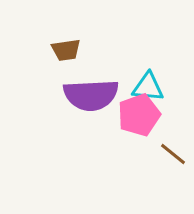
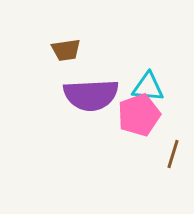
brown line: rotated 68 degrees clockwise
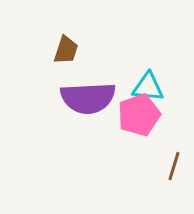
brown trapezoid: rotated 64 degrees counterclockwise
purple semicircle: moved 3 px left, 3 px down
brown line: moved 1 px right, 12 px down
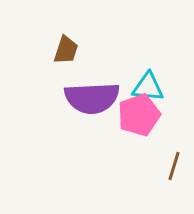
purple semicircle: moved 4 px right
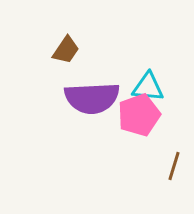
brown trapezoid: rotated 16 degrees clockwise
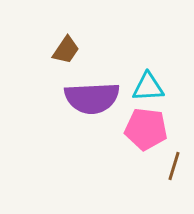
cyan triangle: rotated 8 degrees counterclockwise
pink pentagon: moved 7 px right, 14 px down; rotated 27 degrees clockwise
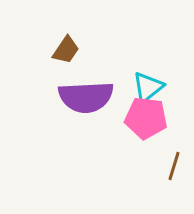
cyan triangle: rotated 36 degrees counterclockwise
purple semicircle: moved 6 px left, 1 px up
pink pentagon: moved 11 px up
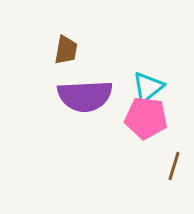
brown trapezoid: rotated 24 degrees counterclockwise
purple semicircle: moved 1 px left, 1 px up
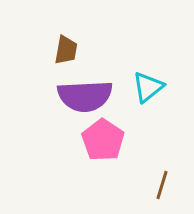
pink pentagon: moved 43 px left, 22 px down; rotated 27 degrees clockwise
brown line: moved 12 px left, 19 px down
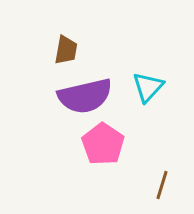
cyan triangle: rotated 8 degrees counterclockwise
purple semicircle: rotated 10 degrees counterclockwise
pink pentagon: moved 4 px down
